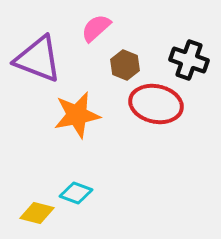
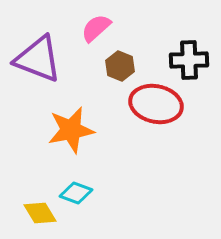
black cross: rotated 21 degrees counterclockwise
brown hexagon: moved 5 px left, 1 px down
orange star: moved 6 px left, 15 px down
yellow diamond: moved 3 px right; rotated 44 degrees clockwise
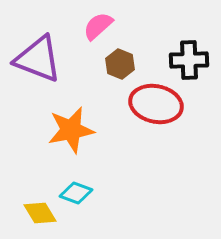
pink semicircle: moved 2 px right, 2 px up
brown hexagon: moved 2 px up
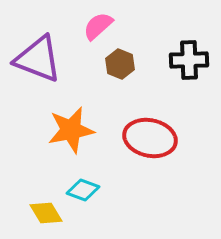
red ellipse: moved 6 px left, 34 px down
cyan diamond: moved 7 px right, 3 px up
yellow diamond: moved 6 px right
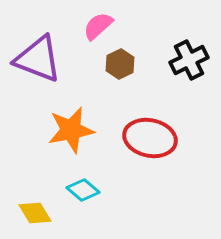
black cross: rotated 24 degrees counterclockwise
brown hexagon: rotated 12 degrees clockwise
cyan diamond: rotated 20 degrees clockwise
yellow diamond: moved 11 px left
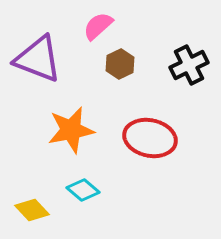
black cross: moved 5 px down
yellow diamond: moved 3 px left, 3 px up; rotated 12 degrees counterclockwise
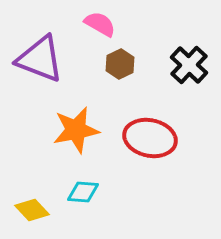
pink semicircle: moved 2 px right, 2 px up; rotated 72 degrees clockwise
purple triangle: moved 2 px right
black cross: rotated 21 degrees counterclockwise
orange star: moved 5 px right
cyan diamond: moved 2 px down; rotated 36 degrees counterclockwise
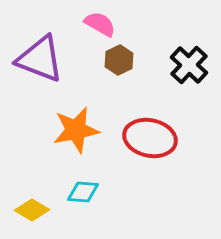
brown hexagon: moved 1 px left, 4 px up
yellow diamond: rotated 16 degrees counterclockwise
